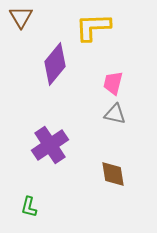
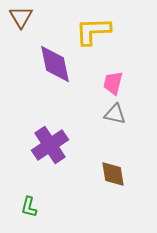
yellow L-shape: moved 4 px down
purple diamond: rotated 51 degrees counterclockwise
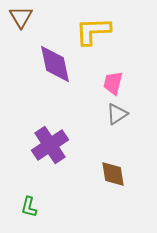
gray triangle: moved 2 px right; rotated 45 degrees counterclockwise
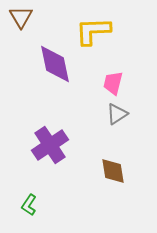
brown diamond: moved 3 px up
green L-shape: moved 2 px up; rotated 20 degrees clockwise
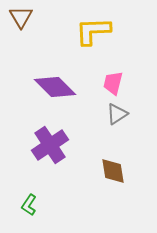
purple diamond: moved 23 px down; rotated 33 degrees counterclockwise
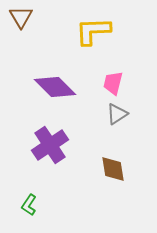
brown diamond: moved 2 px up
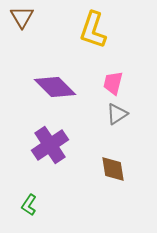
brown triangle: moved 1 px right
yellow L-shape: moved 1 px up; rotated 69 degrees counterclockwise
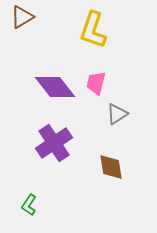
brown triangle: rotated 30 degrees clockwise
pink trapezoid: moved 17 px left
purple diamond: rotated 6 degrees clockwise
purple cross: moved 4 px right, 2 px up
brown diamond: moved 2 px left, 2 px up
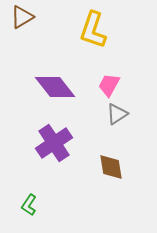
pink trapezoid: moved 13 px right, 2 px down; rotated 15 degrees clockwise
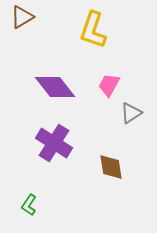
gray triangle: moved 14 px right, 1 px up
purple cross: rotated 24 degrees counterclockwise
